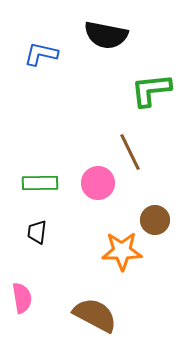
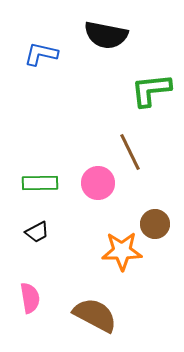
brown circle: moved 4 px down
black trapezoid: rotated 125 degrees counterclockwise
pink semicircle: moved 8 px right
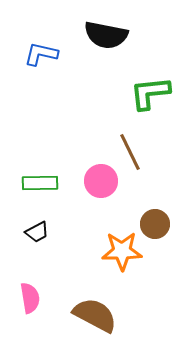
green L-shape: moved 1 px left, 3 px down
pink circle: moved 3 px right, 2 px up
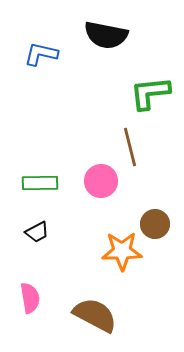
brown line: moved 5 px up; rotated 12 degrees clockwise
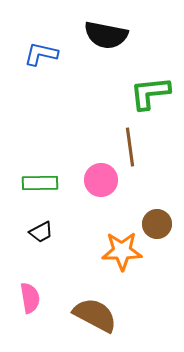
brown line: rotated 6 degrees clockwise
pink circle: moved 1 px up
brown circle: moved 2 px right
black trapezoid: moved 4 px right
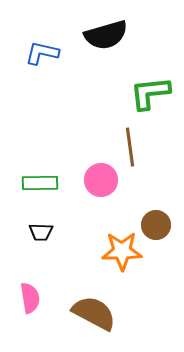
black semicircle: rotated 27 degrees counterclockwise
blue L-shape: moved 1 px right, 1 px up
brown circle: moved 1 px left, 1 px down
black trapezoid: rotated 30 degrees clockwise
brown semicircle: moved 1 px left, 2 px up
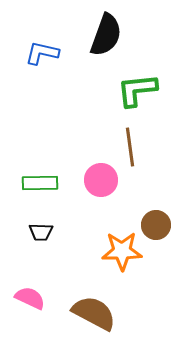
black semicircle: rotated 54 degrees counterclockwise
green L-shape: moved 13 px left, 3 px up
pink semicircle: rotated 56 degrees counterclockwise
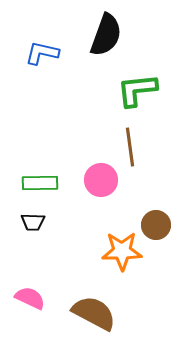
black trapezoid: moved 8 px left, 10 px up
